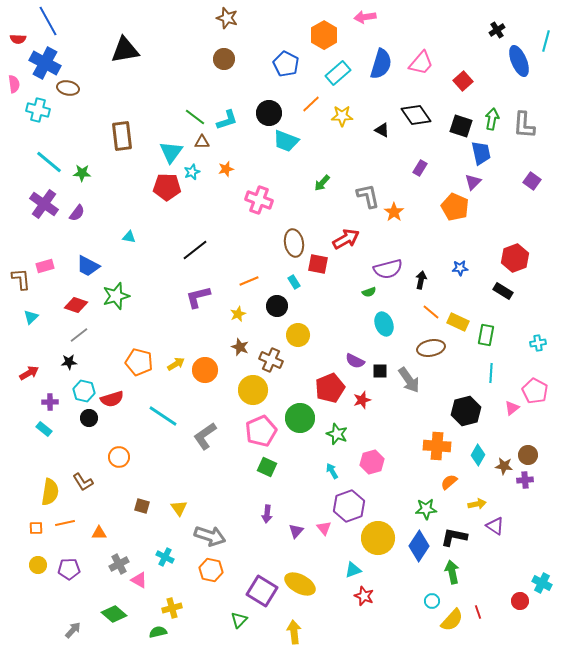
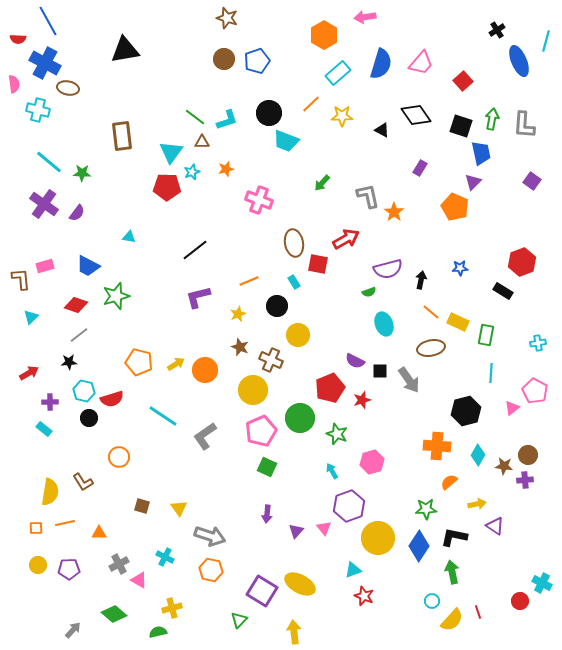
blue pentagon at (286, 64): moved 29 px left, 3 px up; rotated 25 degrees clockwise
red hexagon at (515, 258): moved 7 px right, 4 px down
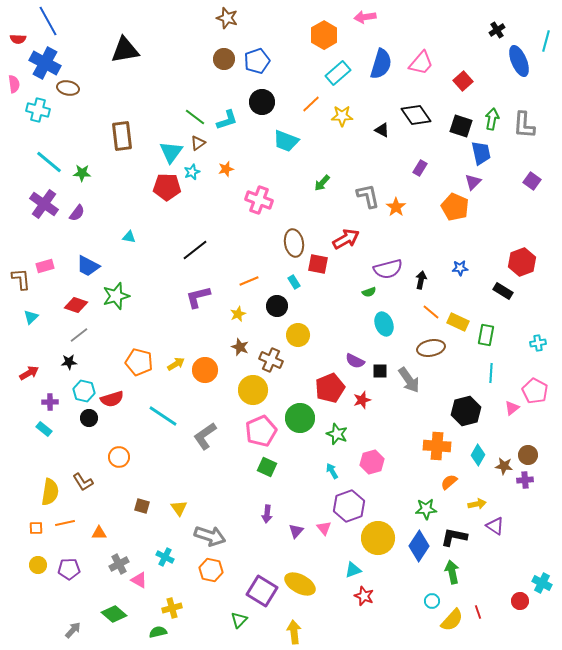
black circle at (269, 113): moved 7 px left, 11 px up
brown triangle at (202, 142): moved 4 px left, 1 px down; rotated 35 degrees counterclockwise
orange star at (394, 212): moved 2 px right, 5 px up
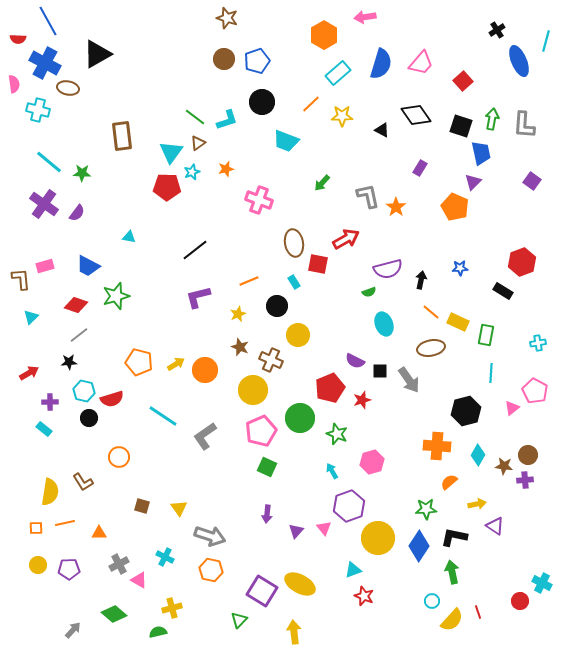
black triangle at (125, 50): moved 28 px left, 4 px down; rotated 20 degrees counterclockwise
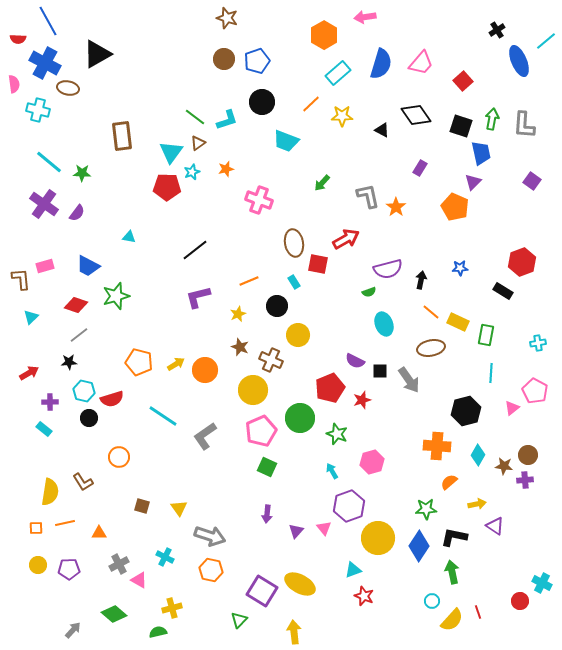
cyan line at (546, 41): rotated 35 degrees clockwise
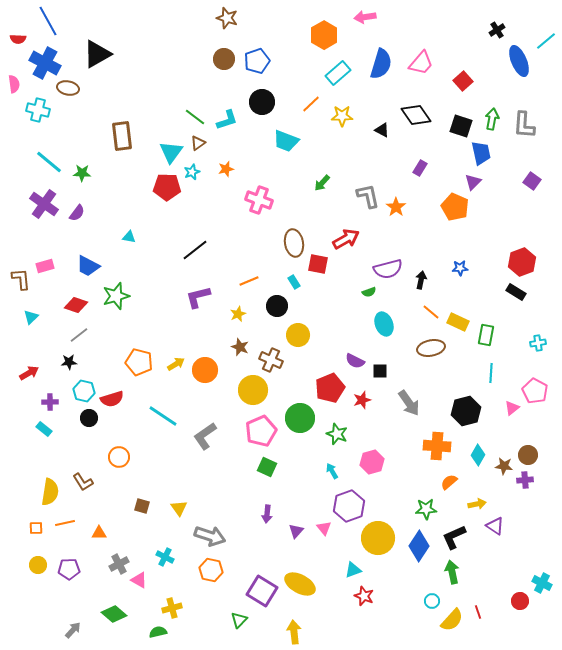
black rectangle at (503, 291): moved 13 px right, 1 px down
gray arrow at (409, 380): moved 23 px down
black L-shape at (454, 537): rotated 36 degrees counterclockwise
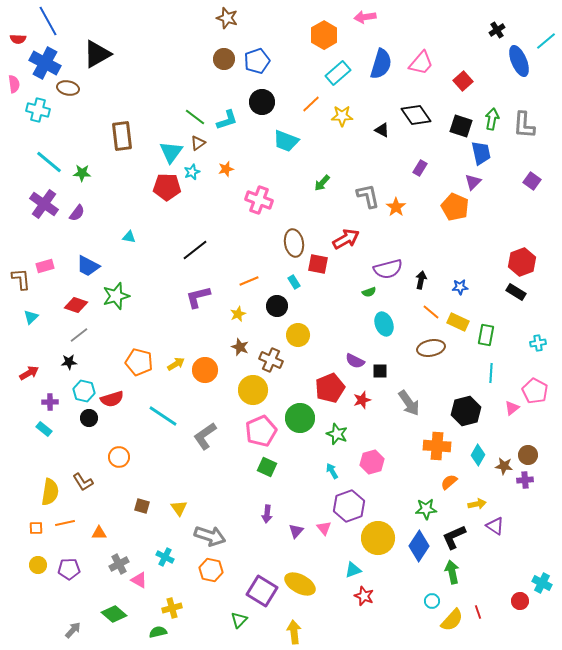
blue star at (460, 268): moved 19 px down
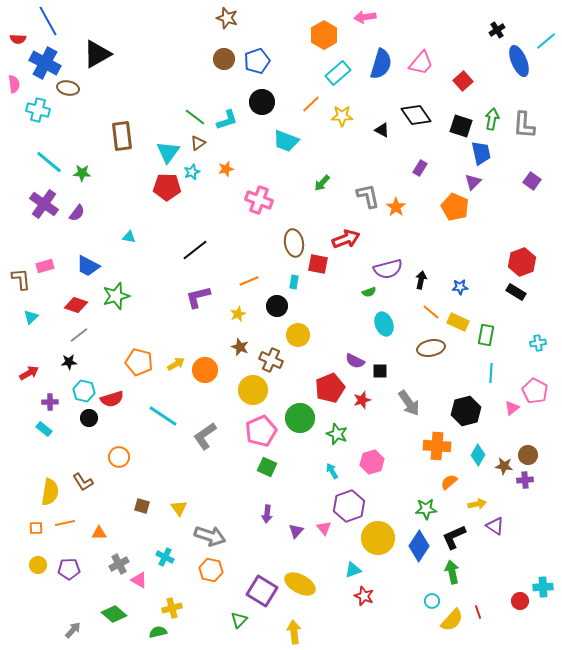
cyan triangle at (171, 152): moved 3 px left
red arrow at (346, 239): rotated 8 degrees clockwise
cyan rectangle at (294, 282): rotated 40 degrees clockwise
cyan cross at (542, 583): moved 1 px right, 4 px down; rotated 30 degrees counterclockwise
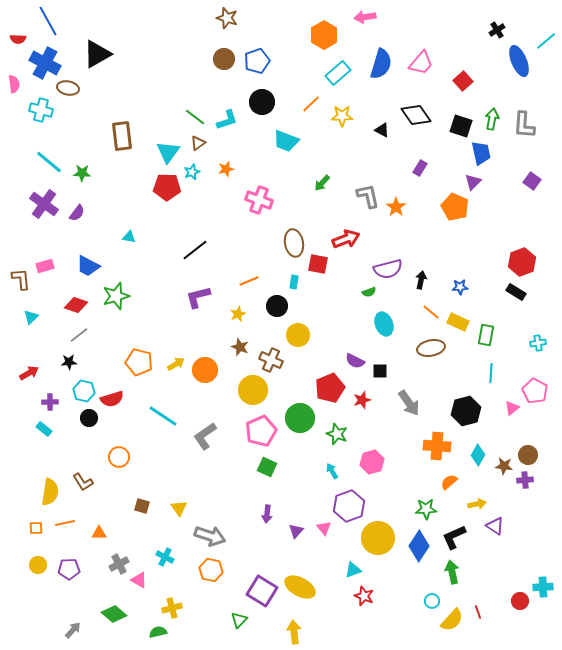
cyan cross at (38, 110): moved 3 px right
yellow ellipse at (300, 584): moved 3 px down
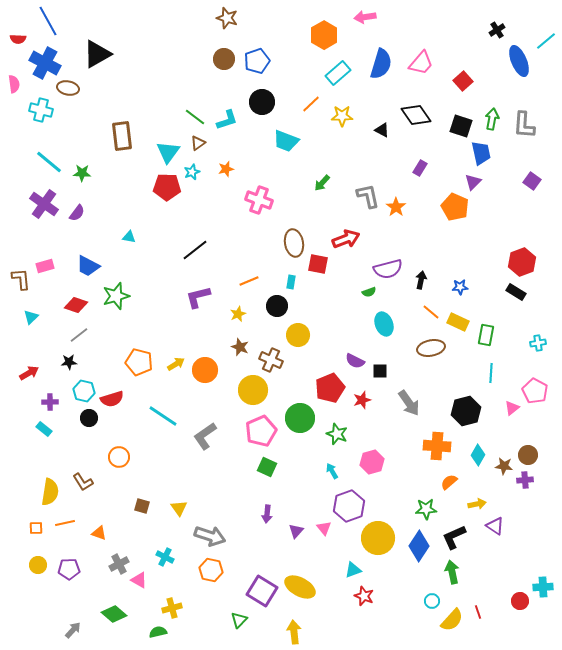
cyan rectangle at (294, 282): moved 3 px left
orange triangle at (99, 533): rotated 21 degrees clockwise
